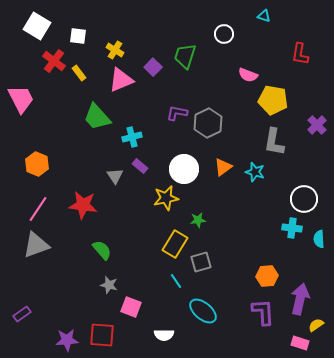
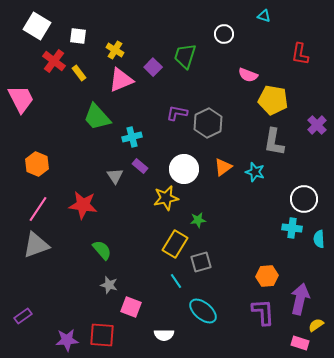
purple rectangle at (22, 314): moved 1 px right, 2 px down
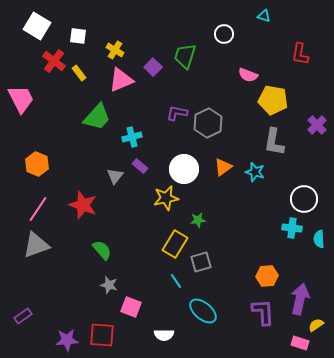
green trapezoid at (97, 117): rotated 96 degrees counterclockwise
gray triangle at (115, 176): rotated 12 degrees clockwise
red star at (83, 205): rotated 12 degrees clockwise
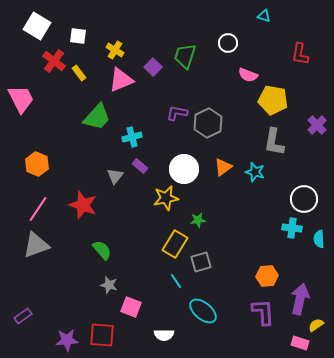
white circle at (224, 34): moved 4 px right, 9 px down
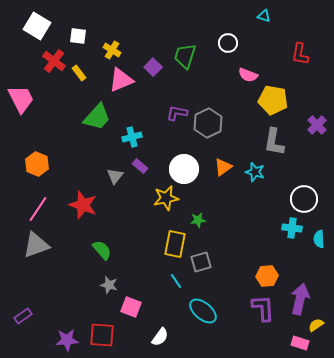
yellow cross at (115, 50): moved 3 px left
yellow rectangle at (175, 244): rotated 20 degrees counterclockwise
purple L-shape at (263, 312): moved 4 px up
white semicircle at (164, 335): moved 4 px left, 2 px down; rotated 54 degrees counterclockwise
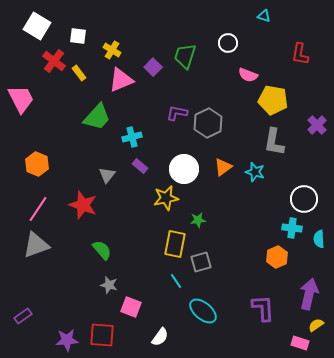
gray triangle at (115, 176): moved 8 px left, 1 px up
orange hexagon at (267, 276): moved 10 px right, 19 px up; rotated 20 degrees counterclockwise
purple arrow at (300, 299): moved 9 px right, 5 px up
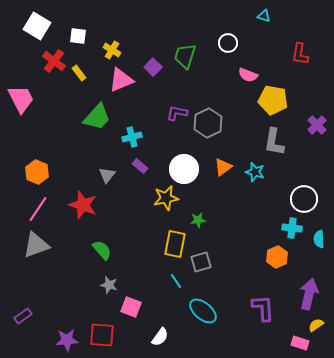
orange hexagon at (37, 164): moved 8 px down
